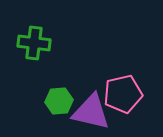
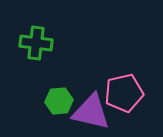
green cross: moved 2 px right
pink pentagon: moved 1 px right, 1 px up
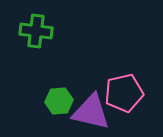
green cross: moved 12 px up
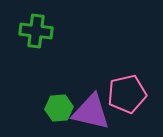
pink pentagon: moved 3 px right, 1 px down
green hexagon: moved 7 px down
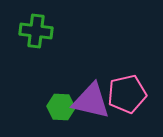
green hexagon: moved 2 px right, 1 px up; rotated 8 degrees clockwise
purple triangle: moved 11 px up
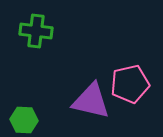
pink pentagon: moved 3 px right, 10 px up
green hexagon: moved 37 px left, 13 px down
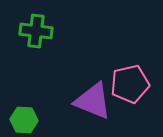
purple triangle: moved 2 px right; rotated 9 degrees clockwise
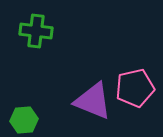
pink pentagon: moved 5 px right, 4 px down
green hexagon: rotated 8 degrees counterclockwise
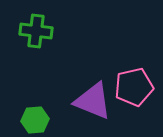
pink pentagon: moved 1 px left, 1 px up
green hexagon: moved 11 px right
